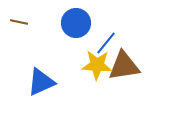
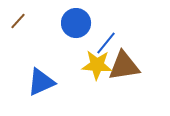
brown line: moved 1 px left, 1 px up; rotated 60 degrees counterclockwise
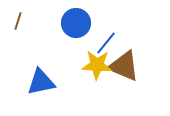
brown line: rotated 24 degrees counterclockwise
brown triangle: rotated 32 degrees clockwise
blue triangle: rotated 12 degrees clockwise
